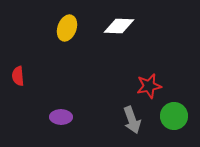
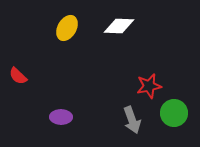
yellow ellipse: rotated 10 degrees clockwise
red semicircle: rotated 42 degrees counterclockwise
green circle: moved 3 px up
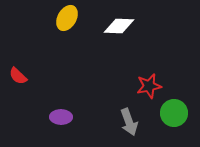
yellow ellipse: moved 10 px up
gray arrow: moved 3 px left, 2 px down
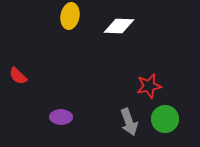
yellow ellipse: moved 3 px right, 2 px up; rotated 20 degrees counterclockwise
green circle: moved 9 px left, 6 px down
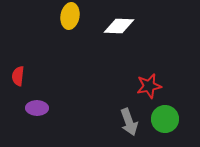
red semicircle: rotated 54 degrees clockwise
purple ellipse: moved 24 px left, 9 px up
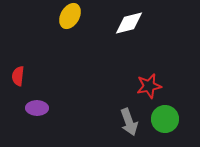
yellow ellipse: rotated 20 degrees clockwise
white diamond: moved 10 px right, 3 px up; rotated 16 degrees counterclockwise
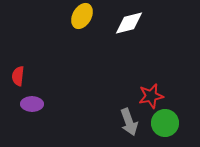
yellow ellipse: moved 12 px right
red star: moved 2 px right, 10 px down
purple ellipse: moved 5 px left, 4 px up
green circle: moved 4 px down
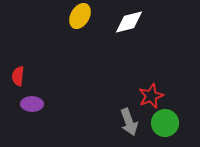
yellow ellipse: moved 2 px left
white diamond: moved 1 px up
red star: rotated 10 degrees counterclockwise
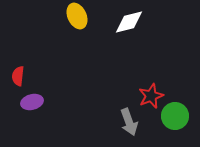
yellow ellipse: moved 3 px left; rotated 55 degrees counterclockwise
purple ellipse: moved 2 px up; rotated 15 degrees counterclockwise
green circle: moved 10 px right, 7 px up
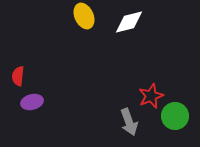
yellow ellipse: moved 7 px right
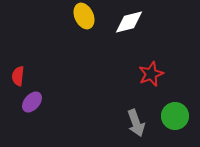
red star: moved 22 px up
purple ellipse: rotated 35 degrees counterclockwise
gray arrow: moved 7 px right, 1 px down
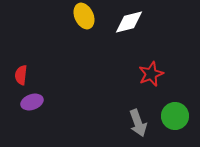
red semicircle: moved 3 px right, 1 px up
purple ellipse: rotated 30 degrees clockwise
gray arrow: moved 2 px right
